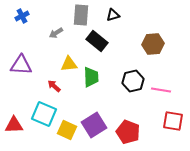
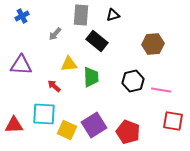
gray arrow: moved 1 px left, 1 px down; rotated 16 degrees counterclockwise
cyan square: rotated 20 degrees counterclockwise
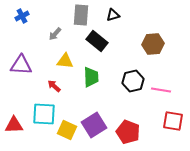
yellow triangle: moved 4 px left, 3 px up; rotated 12 degrees clockwise
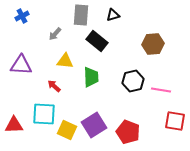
red square: moved 2 px right
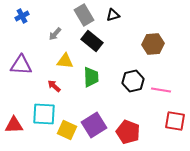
gray rectangle: moved 3 px right; rotated 35 degrees counterclockwise
black rectangle: moved 5 px left
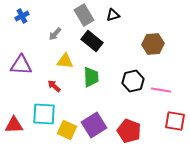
red pentagon: moved 1 px right, 1 px up
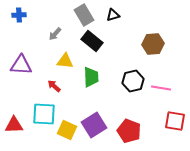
blue cross: moved 3 px left, 1 px up; rotated 24 degrees clockwise
pink line: moved 2 px up
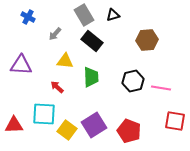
blue cross: moved 9 px right, 2 px down; rotated 32 degrees clockwise
brown hexagon: moved 6 px left, 4 px up
red arrow: moved 3 px right, 1 px down
yellow square: rotated 12 degrees clockwise
